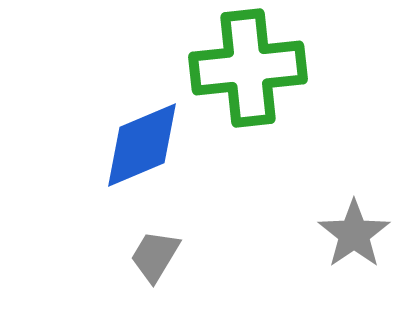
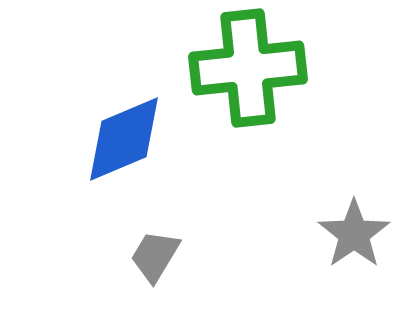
blue diamond: moved 18 px left, 6 px up
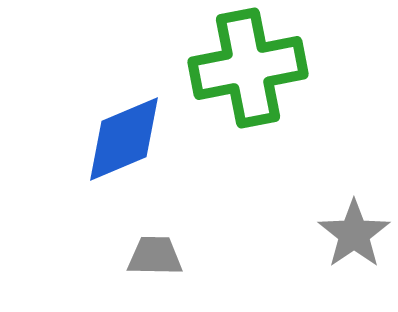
green cross: rotated 5 degrees counterclockwise
gray trapezoid: rotated 60 degrees clockwise
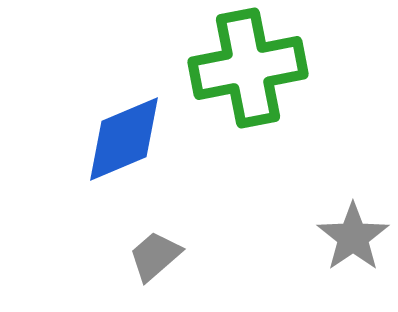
gray star: moved 1 px left, 3 px down
gray trapezoid: rotated 42 degrees counterclockwise
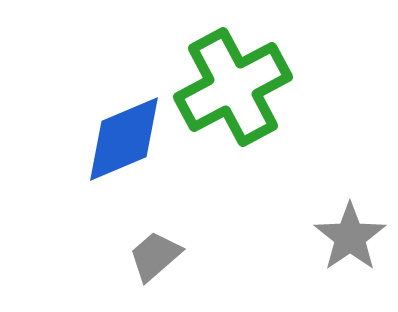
green cross: moved 15 px left, 19 px down; rotated 17 degrees counterclockwise
gray star: moved 3 px left
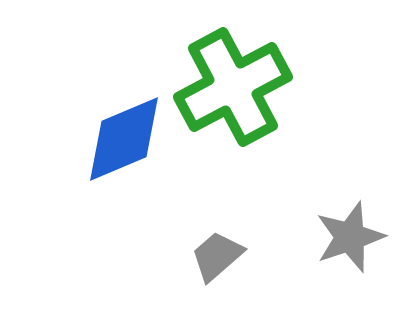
gray star: rotated 16 degrees clockwise
gray trapezoid: moved 62 px right
